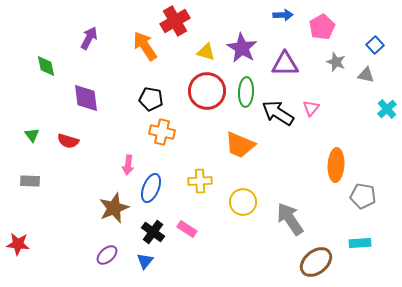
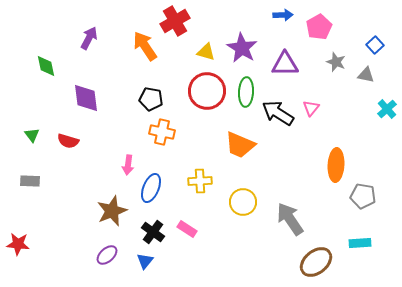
pink pentagon: moved 3 px left
brown star: moved 2 px left, 3 px down
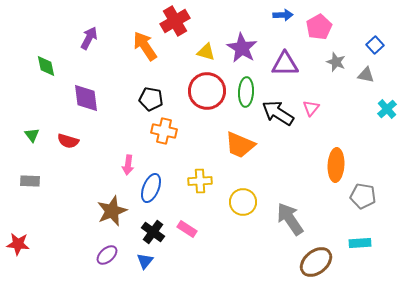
orange cross: moved 2 px right, 1 px up
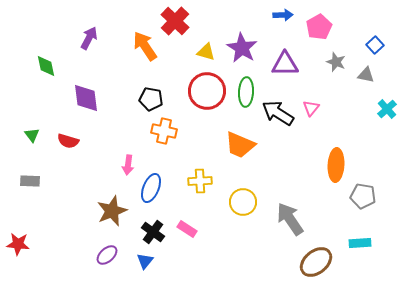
red cross: rotated 16 degrees counterclockwise
